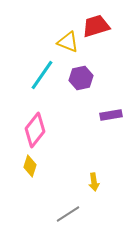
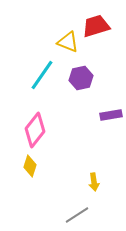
gray line: moved 9 px right, 1 px down
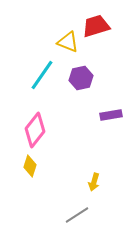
yellow arrow: rotated 24 degrees clockwise
